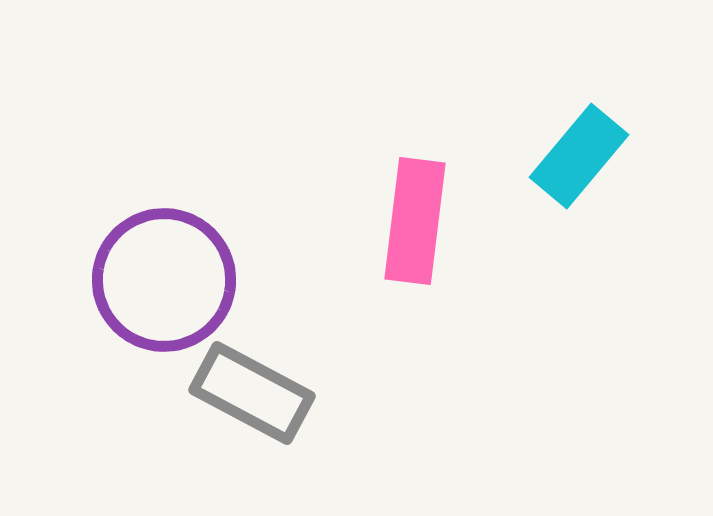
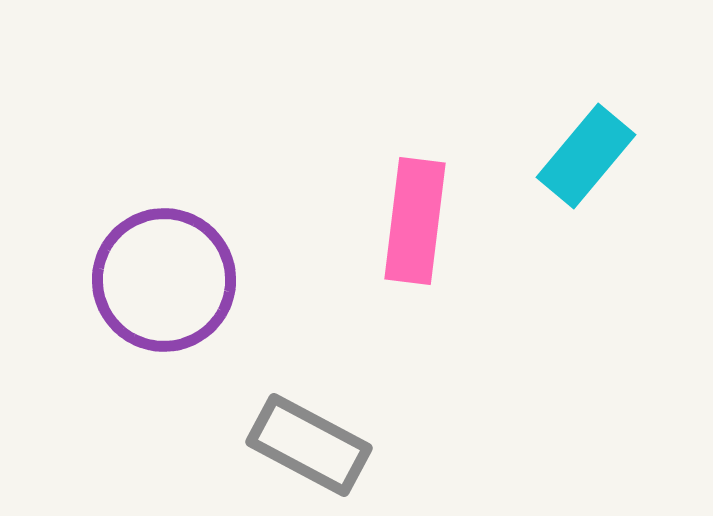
cyan rectangle: moved 7 px right
gray rectangle: moved 57 px right, 52 px down
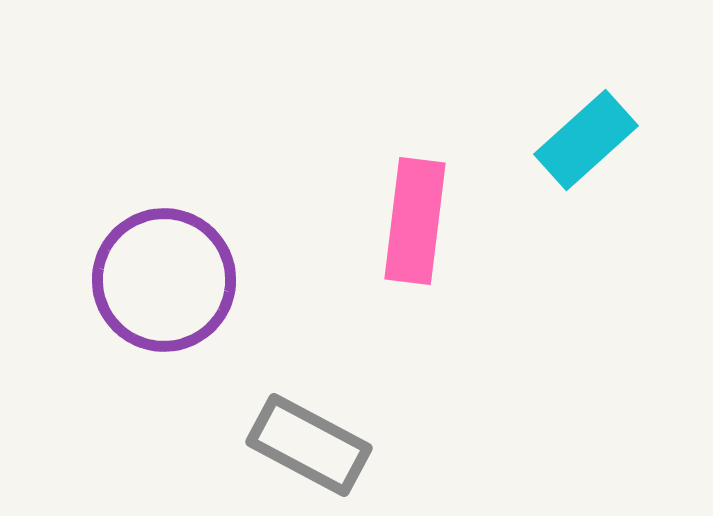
cyan rectangle: moved 16 px up; rotated 8 degrees clockwise
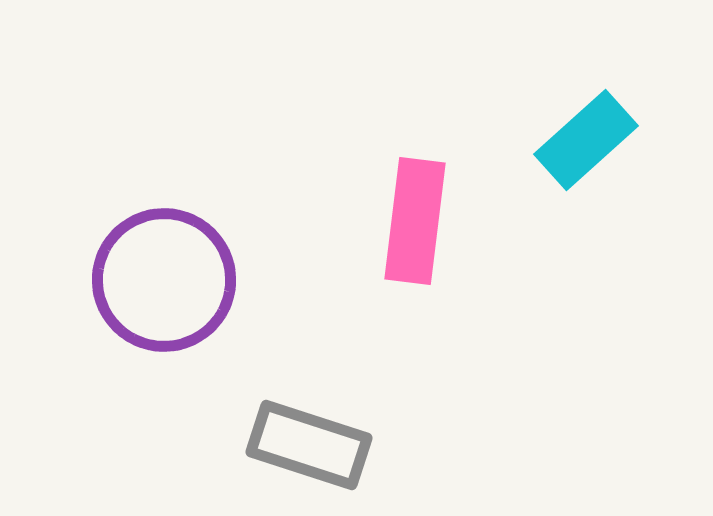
gray rectangle: rotated 10 degrees counterclockwise
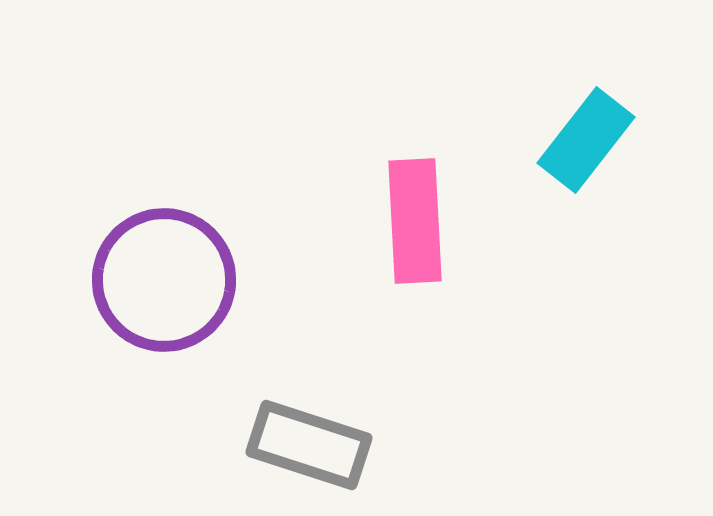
cyan rectangle: rotated 10 degrees counterclockwise
pink rectangle: rotated 10 degrees counterclockwise
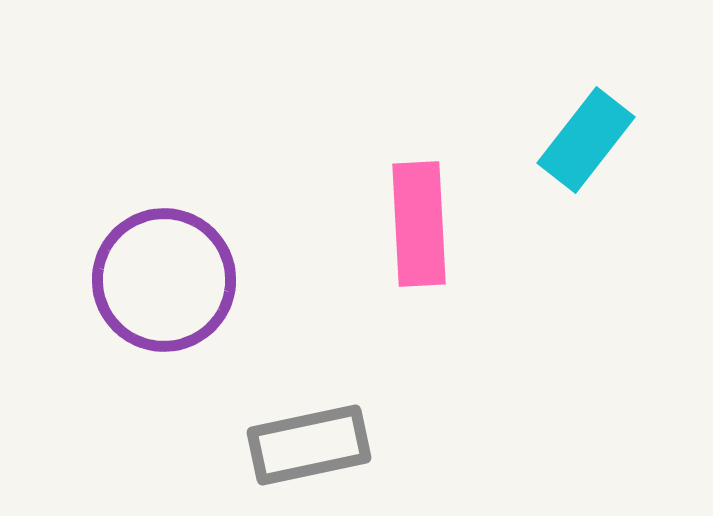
pink rectangle: moved 4 px right, 3 px down
gray rectangle: rotated 30 degrees counterclockwise
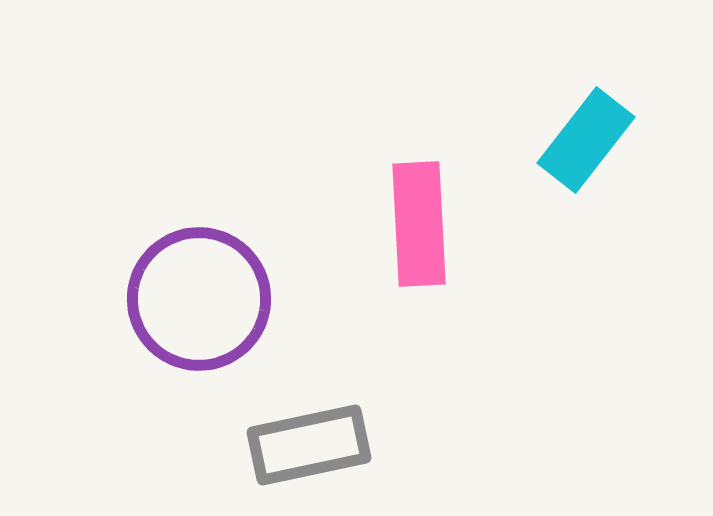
purple circle: moved 35 px right, 19 px down
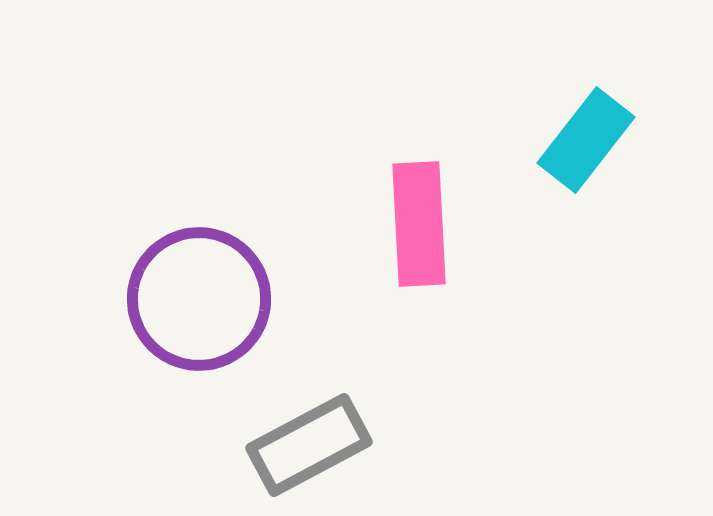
gray rectangle: rotated 16 degrees counterclockwise
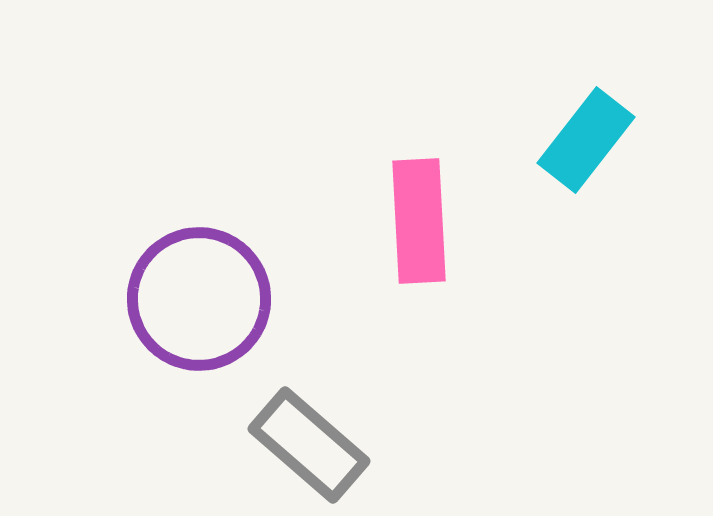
pink rectangle: moved 3 px up
gray rectangle: rotated 69 degrees clockwise
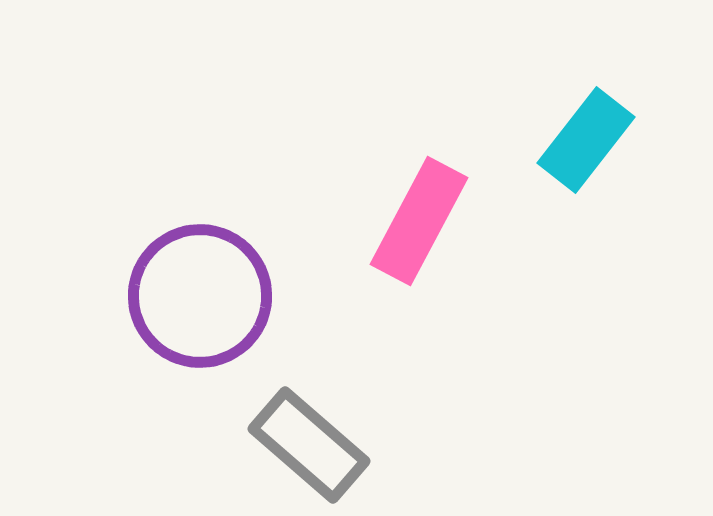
pink rectangle: rotated 31 degrees clockwise
purple circle: moved 1 px right, 3 px up
